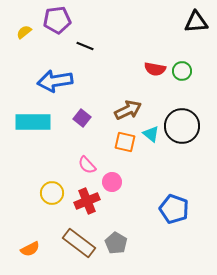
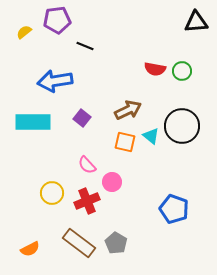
cyan triangle: moved 2 px down
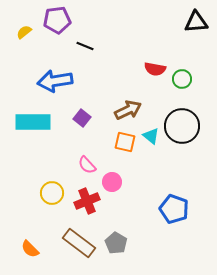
green circle: moved 8 px down
orange semicircle: rotated 72 degrees clockwise
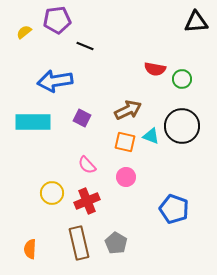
purple square: rotated 12 degrees counterclockwise
cyan triangle: rotated 18 degrees counterclockwise
pink circle: moved 14 px right, 5 px up
brown rectangle: rotated 40 degrees clockwise
orange semicircle: rotated 48 degrees clockwise
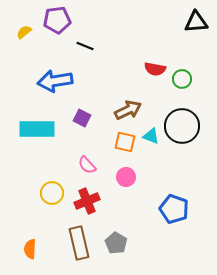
cyan rectangle: moved 4 px right, 7 px down
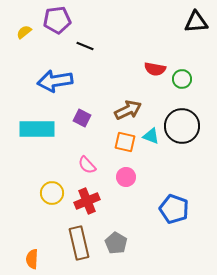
orange semicircle: moved 2 px right, 10 px down
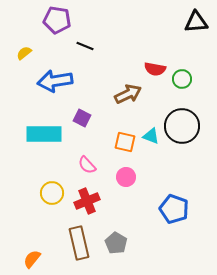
purple pentagon: rotated 16 degrees clockwise
yellow semicircle: moved 21 px down
brown arrow: moved 16 px up
cyan rectangle: moved 7 px right, 5 px down
orange semicircle: rotated 36 degrees clockwise
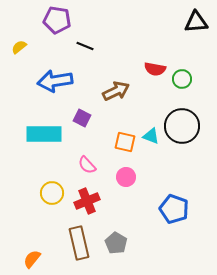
yellow semicircle: moved 5 px left, 6 px up
brown arrow: moved 12 px left, 3 px up
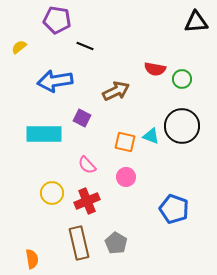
orange semicircle: rotated 132 degrees clockwise
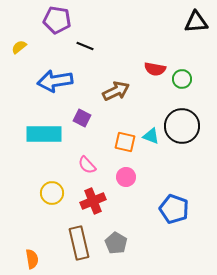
red cross: moved 6 px right
